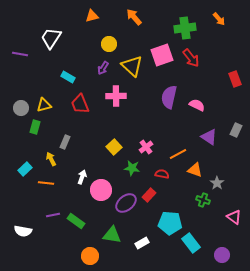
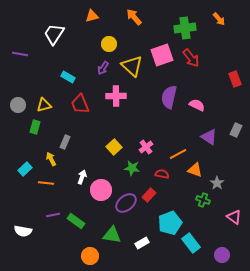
white trapezoid at (51, 38): moved 3 px right, 4 px up
gray circle at (21, 108): moved 3 px left, 3 px up
cyan pentagon at (170, 223): rotated 25 degrees counterclockwise
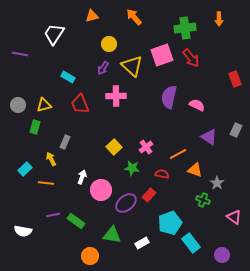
orange arrow at (219, 19): rotated 40 degrees clockwise
